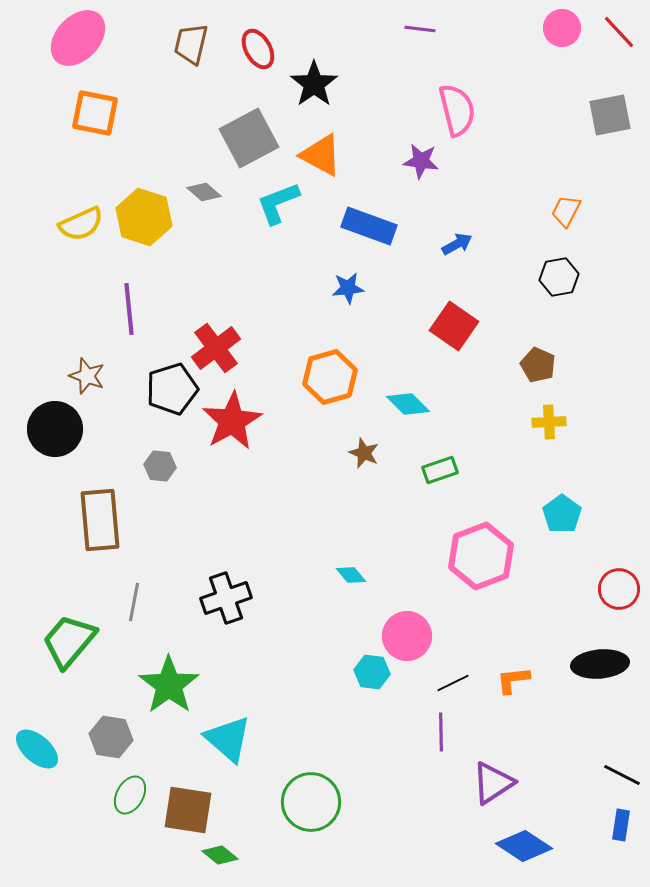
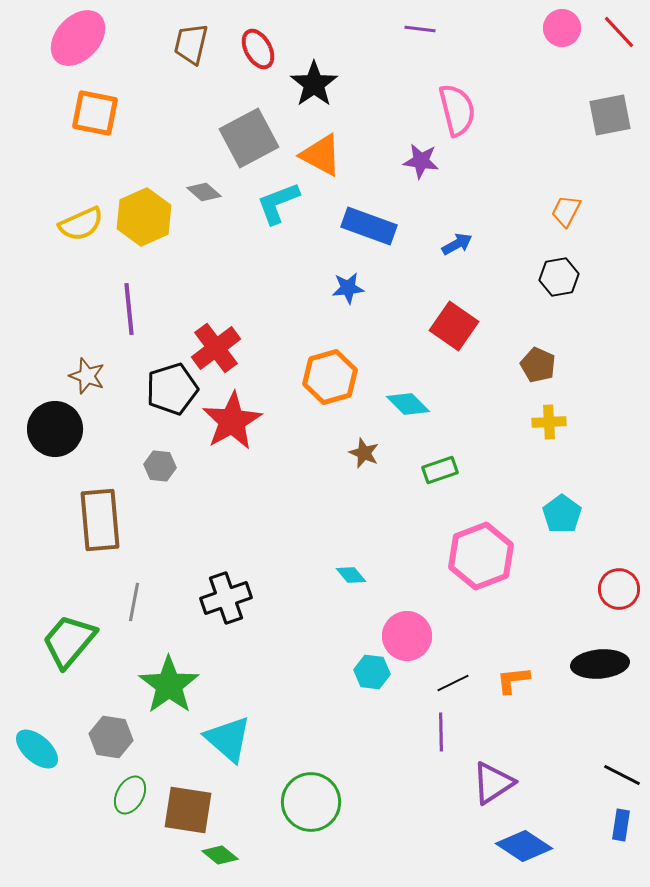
yellow hexagon at (144, 217): rotated 18 degrees clockwise
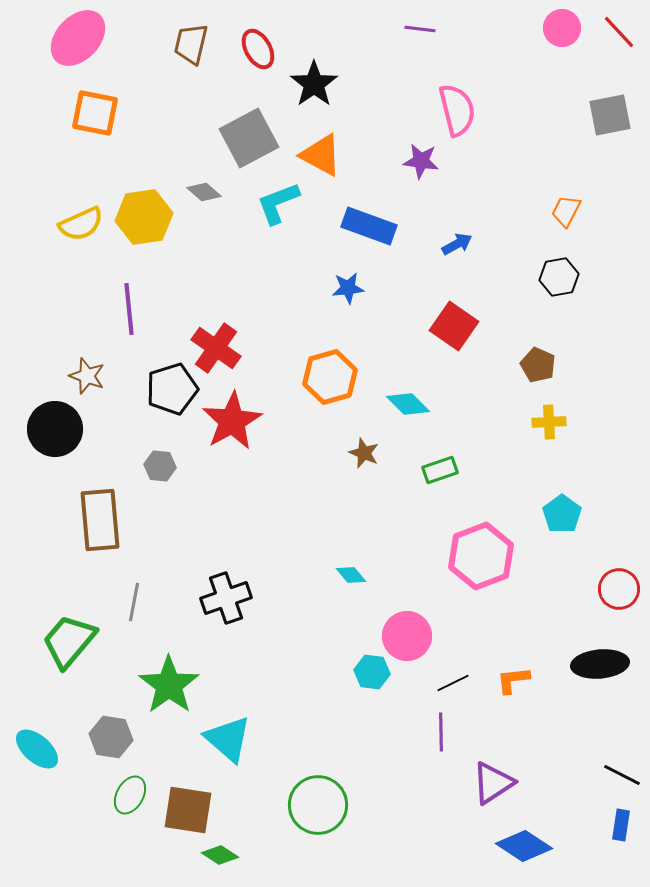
yellow hexagon at (144, 217): rotated 16 degrees clockwise
red cross at (216, 348): rotated 18 degrees counterclockwise
green circle at (311, 802): moved 7 px right, 3 px down
green diamond at (220, 855): rotated 6 degrees counterclockwise
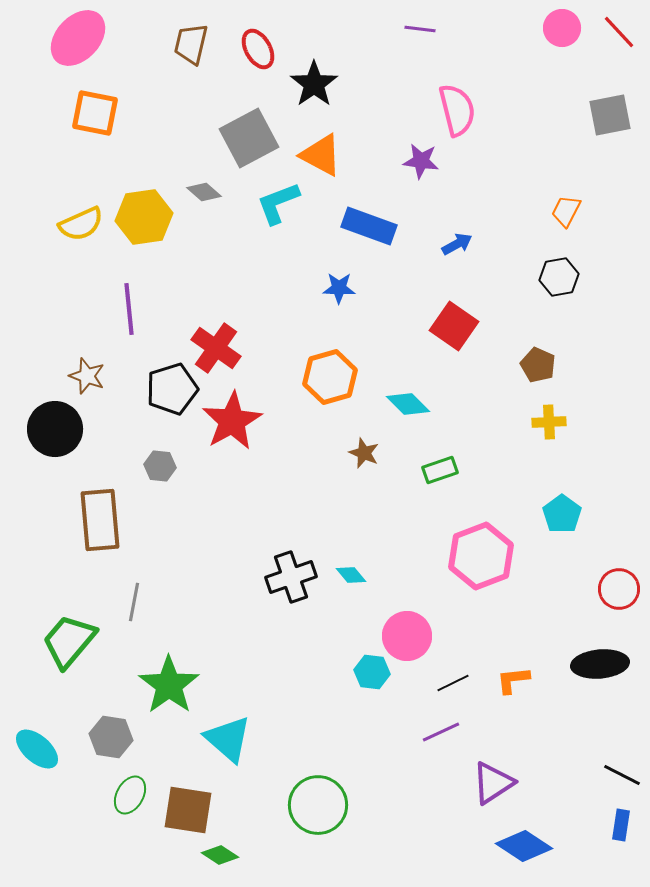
blue star at (348, 288): moved 9 px left; rotated 8 degrees clockwise
black cross at (226, 598): moved 65 px right, 21 px up
purple line at (441, 732): rotated 66 degrees clockwise
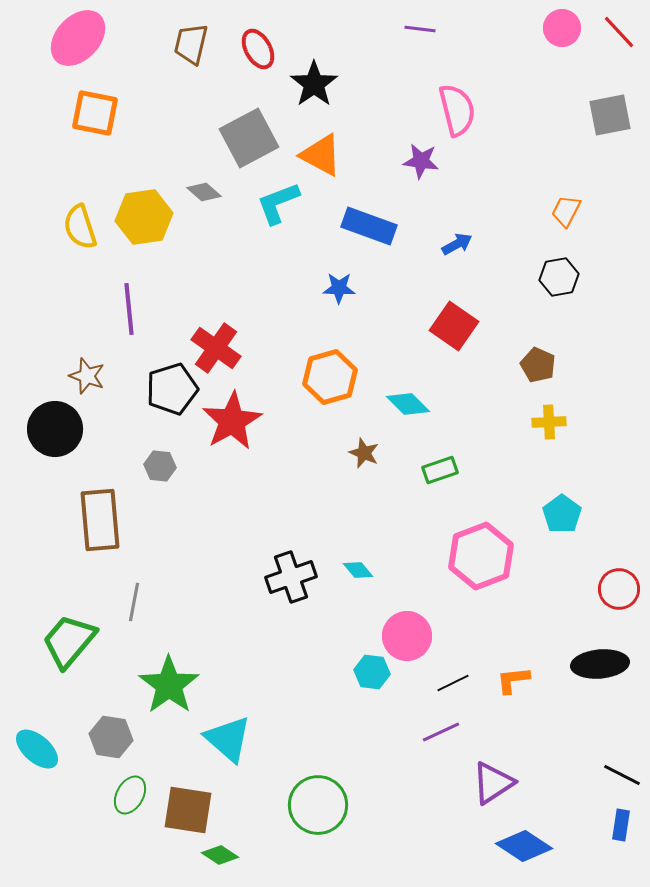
yellow semicircle at (81, 224): moved 1 px left, 3 px down; rotated 96 degrees clockwise
cyan diamond at (351, 575): moved 7 px right, 5 px up
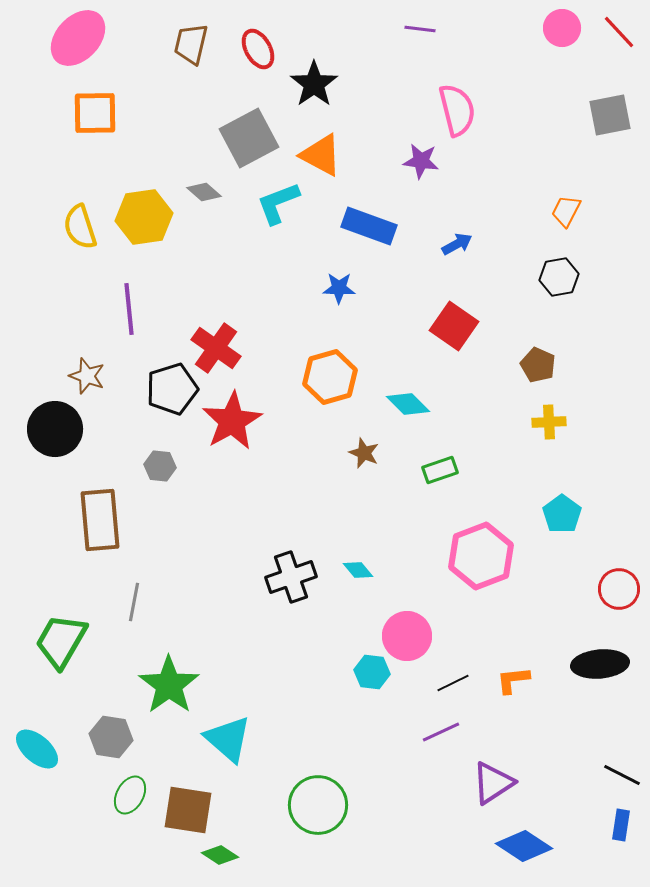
orange square at (95, 113): rotated 12 degrees counterclockwise
green trapezoid at (69, 641): moved 8 px left; rotated 10 degrees counterclockwise
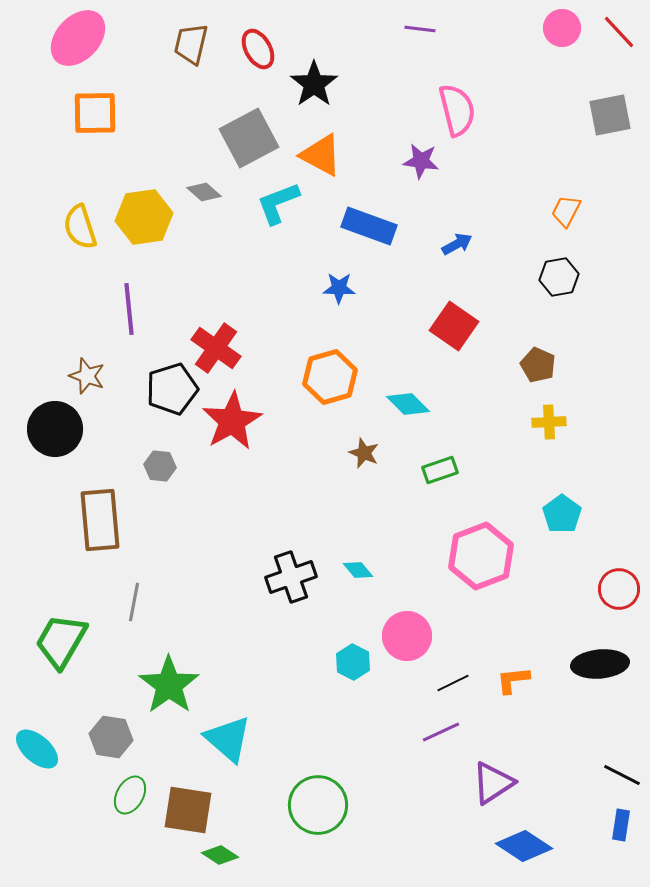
cyan hexagon at (372, 672): moved 19 px left, 10 px up; rotated 20 degrees clockwise
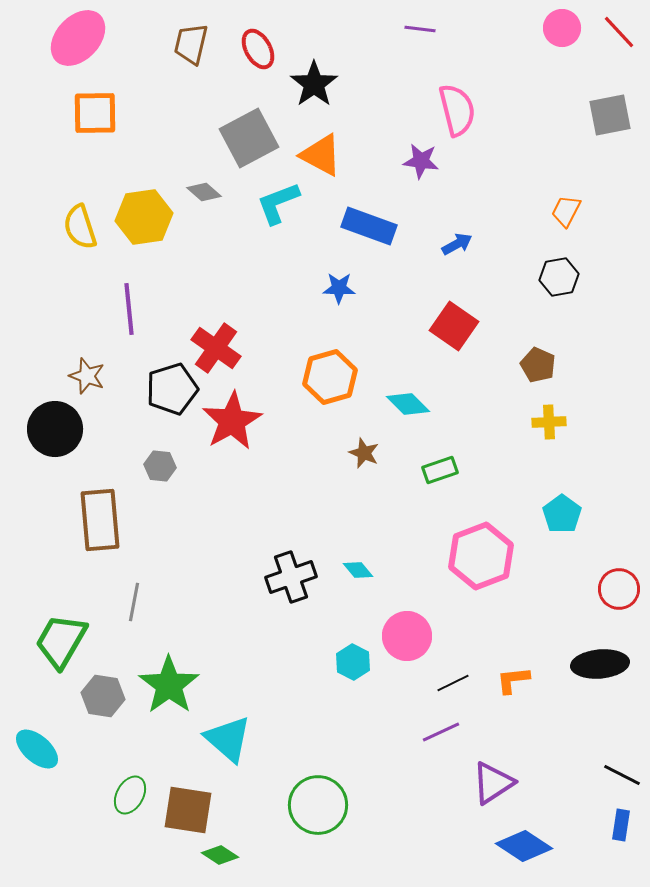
gray hexagon at (111, 737): moved 8 px left, 41 px up
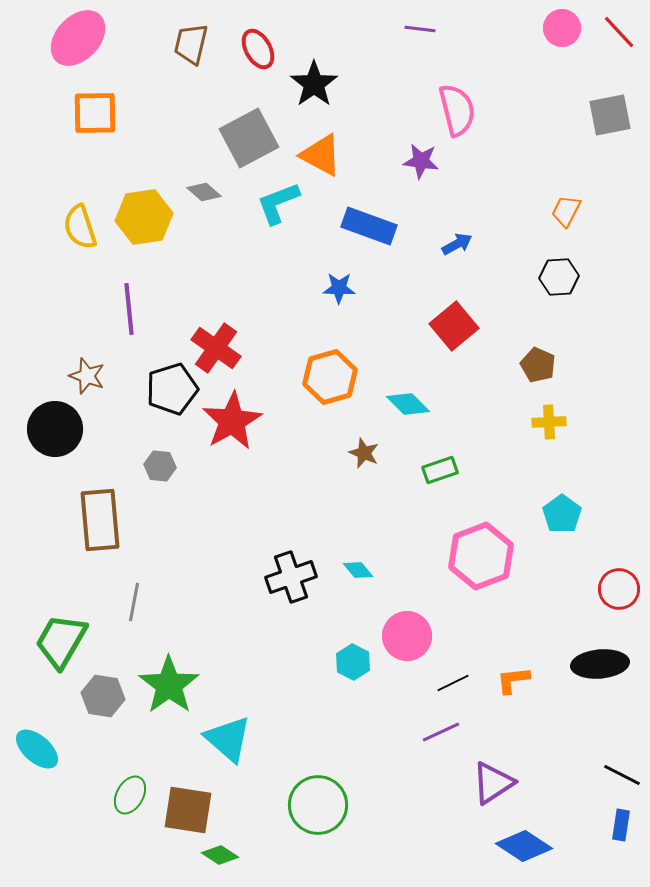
black hexagon at (559, 277): rotated 6 degrees clockwise
red square at (454, 326): rotated 15 degrees clockwise
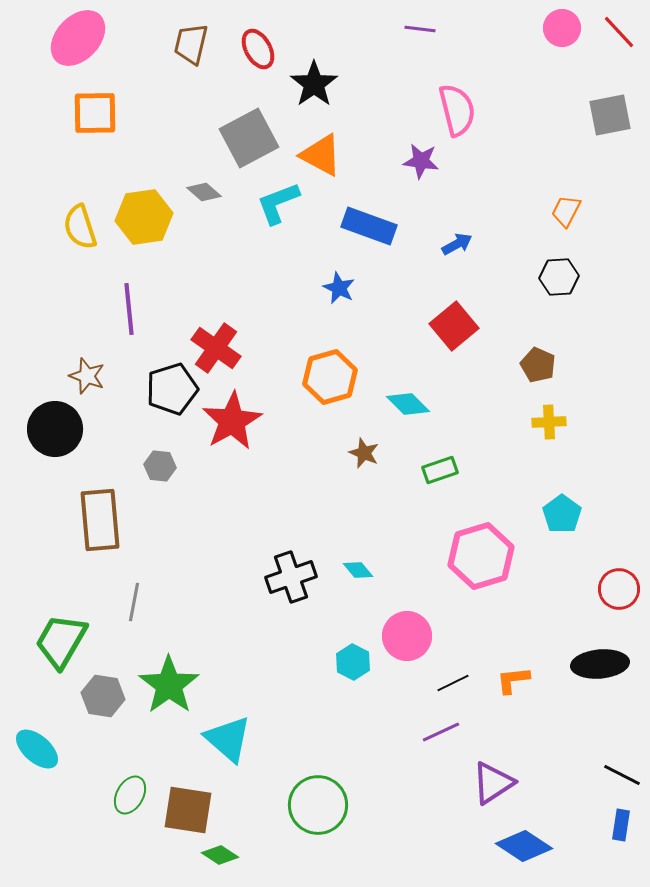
blue star at (339, 288): rotated 24 degrees clockwise
pink hexagon at (481, 556): rotated 4 degrees clockwise
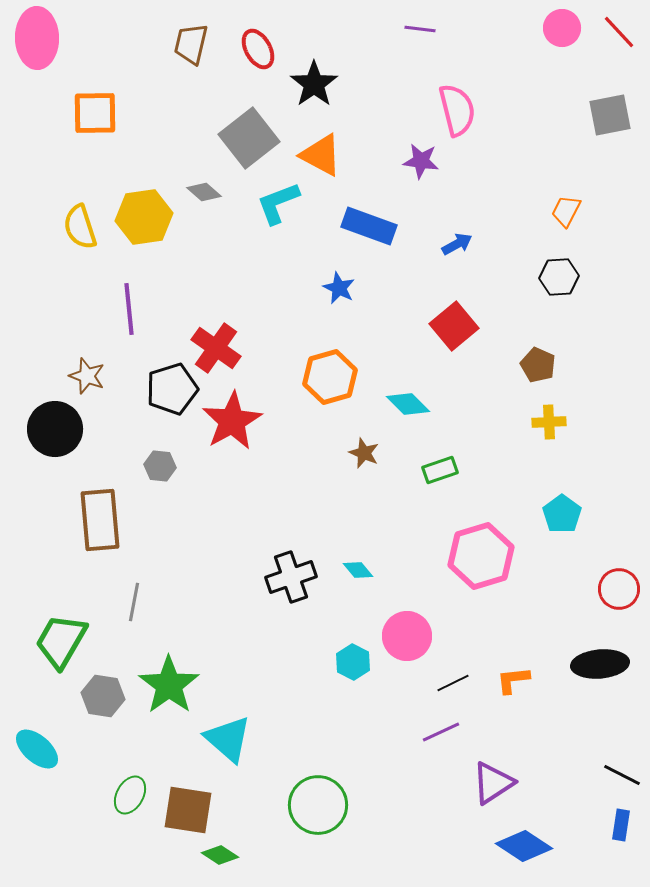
pink ellipse at (78, 38): moved 41 px left; rotated 44 degrees counterclockwise
gray square at (249, 138): rotated 10 degrees counterclockwise
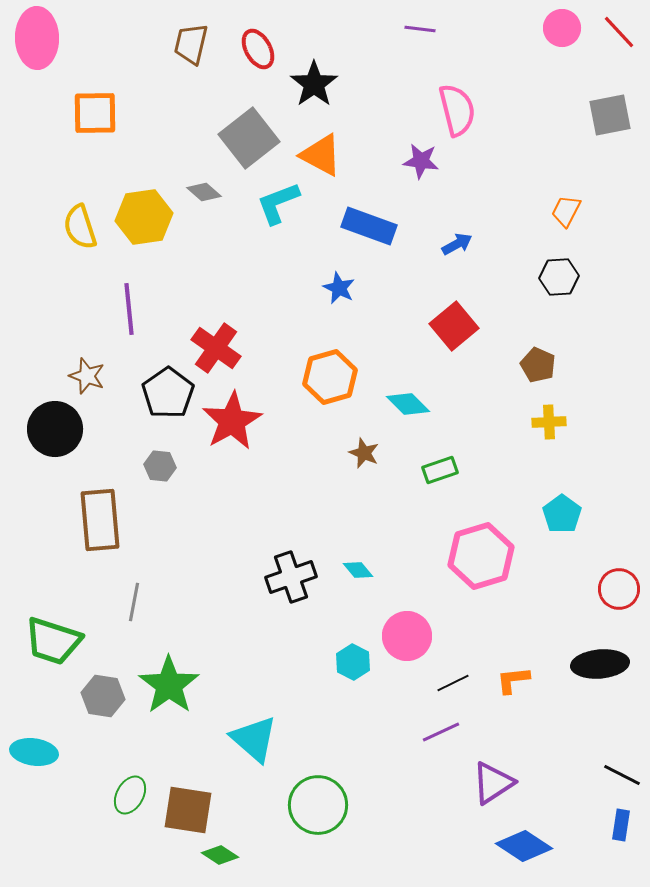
black pentagon at (172, 389): moved 4 px left, 4 px down; rotated 18 degrees counterclockwise
green trapezoid at (61, 641): moved 8 px left; rotated 102 degrees counterclockwise
cyan triangle at (228, 739): moved 26 px right
cyan ellipse at (37, 749): moved 3 px left, 3 px down; rotated 33 degrees counterclockwise
